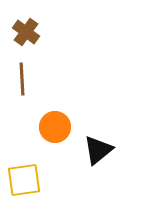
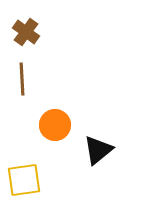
orange circle: moved 2 px up
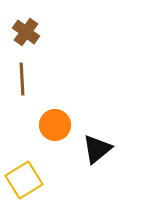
black triangle: moved 1 px left, 1 px up
yellow square: rotated 24 degrees counterclockwise
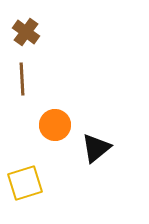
black triangle: moved 1 px left, 1 px up
yellow square: moved 1 px right, 3 px down; rotated 15 degrees clockwise
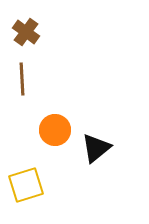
orange circle: moved 5 px down
yellow square: moved 1 px right, 2 px down
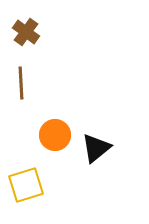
brown line: moved 1 px left, 4 px down
orange circle: moved 5 px down
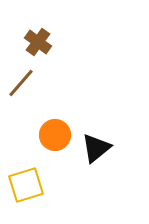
brown cross: moved 12 px right, 10 px down
brown line: rotated 44 degrees clockwise
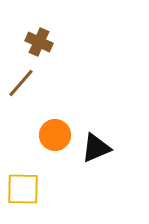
brown cross: moved 1 px right; rotated 12 degrees counterclockwise
black triangle: rotated 16 degrees clockwise
yellow square: moved 3 px left, 4 px down; rotated 18 degrees clockwise
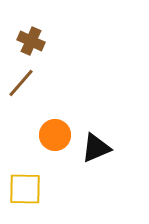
brown cross: moved 8 px left, 1 px up
yellow square: moved 2 px right
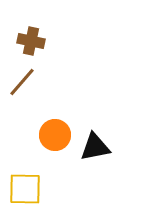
brown cross: rotated 12 degrees counterclockwise
brown line: moved 1 px right, 1 px up
black triangle: moved 1 px left, 1 px up; rotated 12 degrees clockwise
